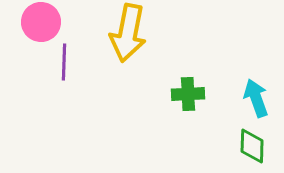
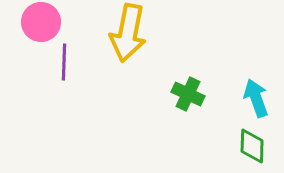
green cross: rotated 28 degrees clockwise
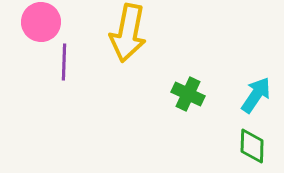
cyan arrow: moved 3 px up; rotated 54 degrees clockwise
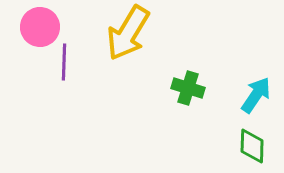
pink circle: moved 1 px left, 5 px down
yellow arrow: rotated 20 degrees clockwise
green cross: moved 6 px up; rotated 8 degrees counterclockwise
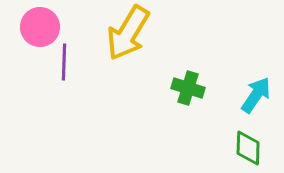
green diamond: moved 4 px left, 2 px down
